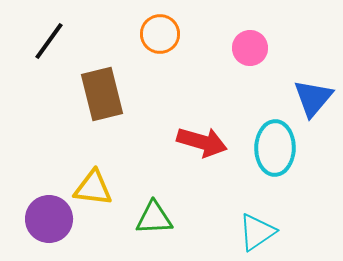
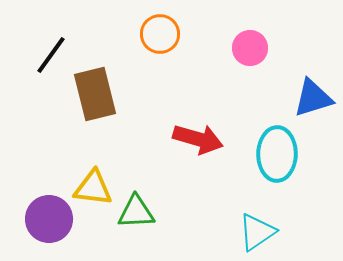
black line: moved 2 px right, 14 px down
brown rectangle: moved 7 px left
blue triangle: rotated 33 degrees clockwise
red arrow: moved 4 px left, 3 px up
cyan ellipse: moved 2 px right, 6 px down
green triangle: moved 18 px left, 6 px up
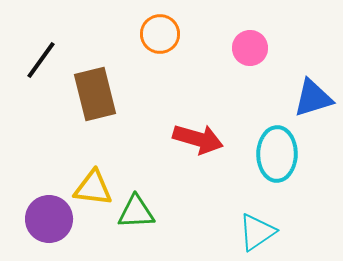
black line: moved 10 px left, 5 px down
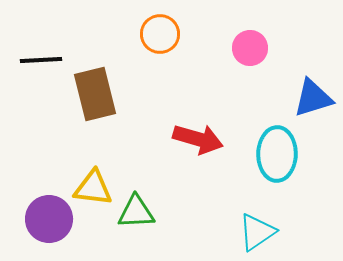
black line: rotated 51 degrees clockwise
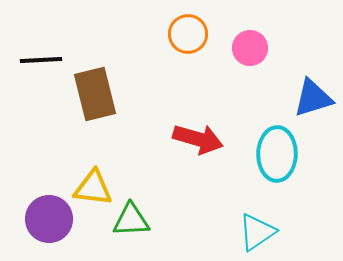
orange circle: moved 28 px right
green triangle: moved 5 px left, 8 px down
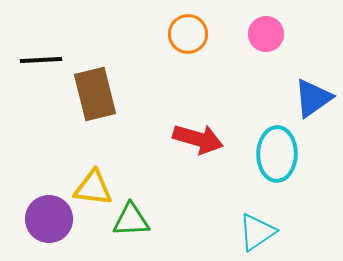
pink circle: moved 16 px right, 14 px up
blue triangle: rotated 18 degrees counterclockwise
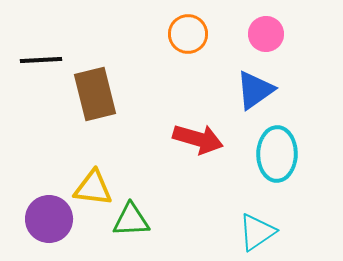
blue triangle: moved 58 px left, 8 px up
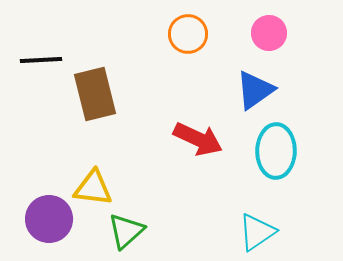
pink circle: moved 3 px right, 1 px up
red arrow: rotated 9 degrees clockwise
cyan ellipse: moved 1 px left, 3 px up
green triangle: moved 5 px left, 11 px down; rotated 39 degrees counterclockwise
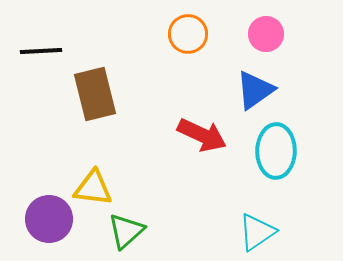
pink circle: moved 3 px left, 1 px down
black line: moved 9 px up
red arrow: moved 4 px right, 4 px up
